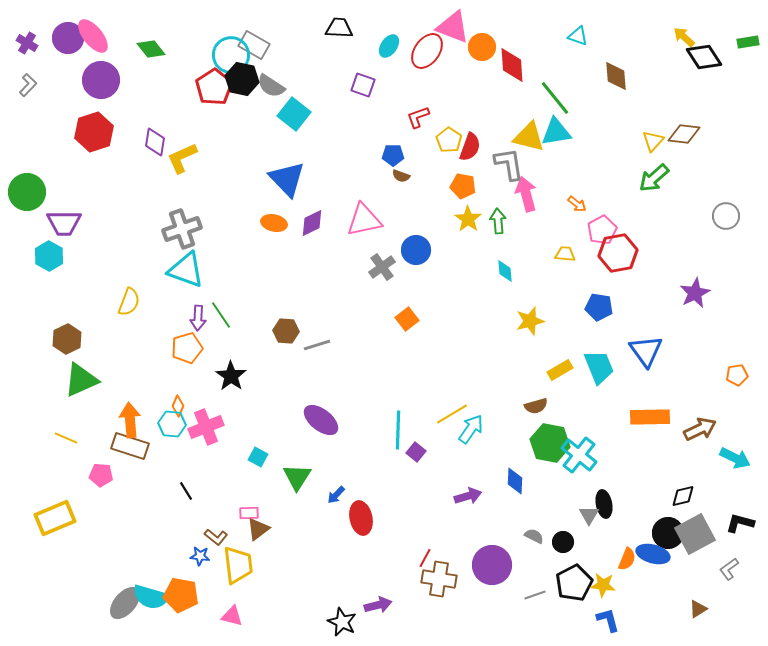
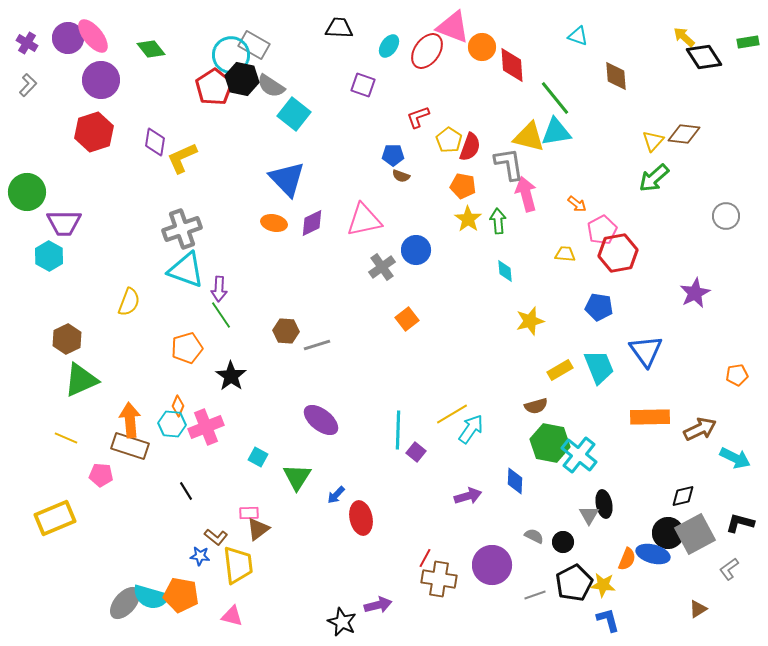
purple arrow at (198, 318): moved 21 px right, 29 px up
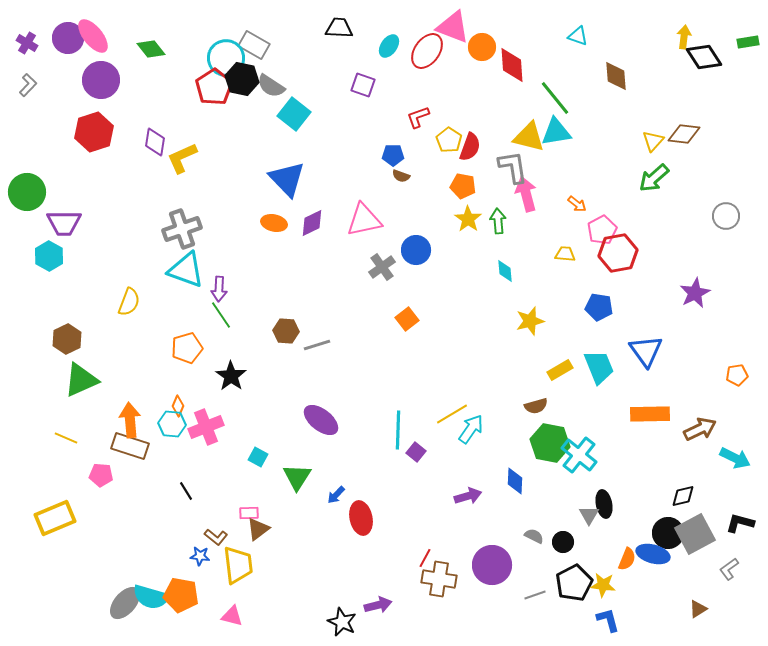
yellow arrow at (684, 37): rotated 55 degrees clockwise
cyan circle at (231, 55): moved 5 px left, 3 px down
gray L-shape at (509, 164): moved 4 px right, 3 px down
orange rectangle at (650, 417): moved 3 px up
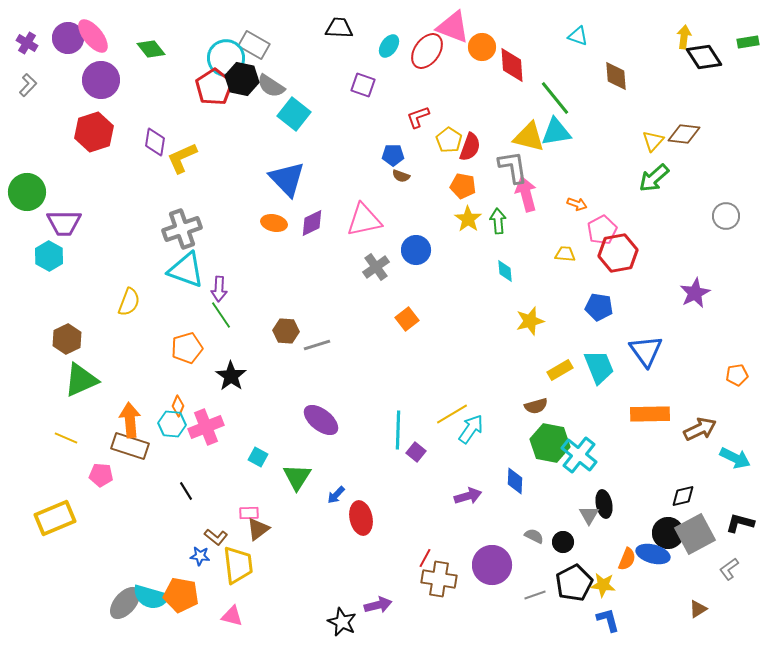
orange arrow at (577, 204): rotated 18 degrees counterclockwise
gray cross at (382, 267): moved 6 px left
